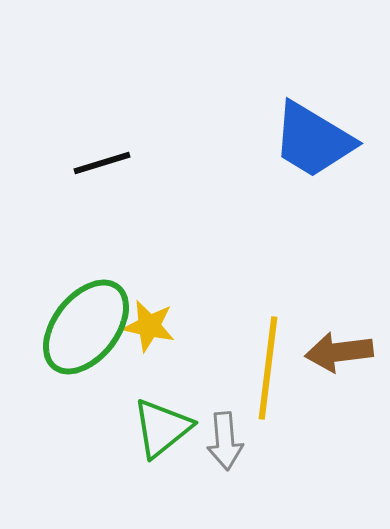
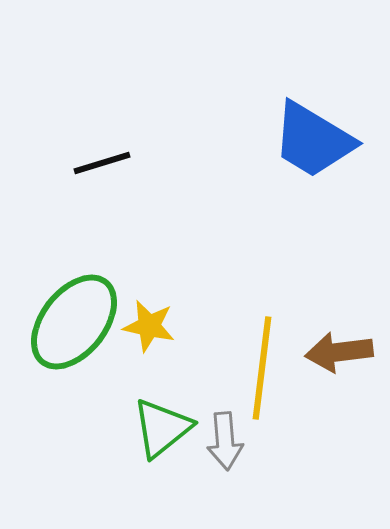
green ellipse: moved 12 px left, 5 px up
yellow line: moved 6 px left
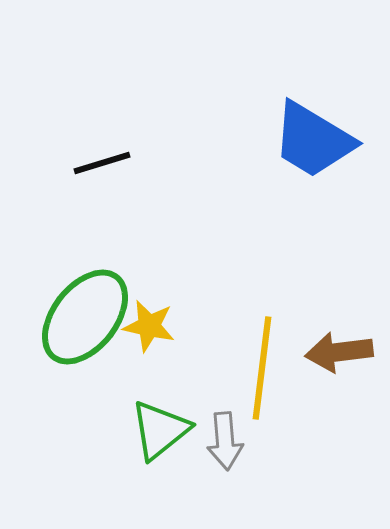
green ellipse: moved 11 px right, 5 px up
green triangle: moved 2 px left, 2 px down
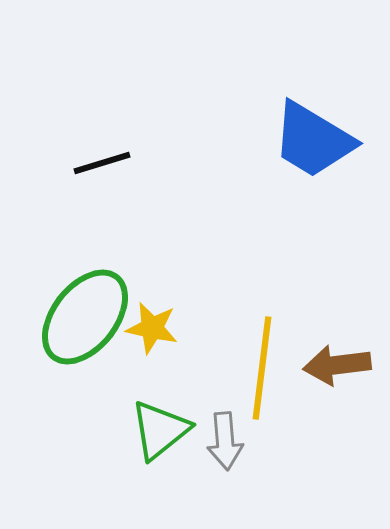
yellow star: moved 3 px right, 2 px down
brown arrow: moved 2 px left, 13 px down
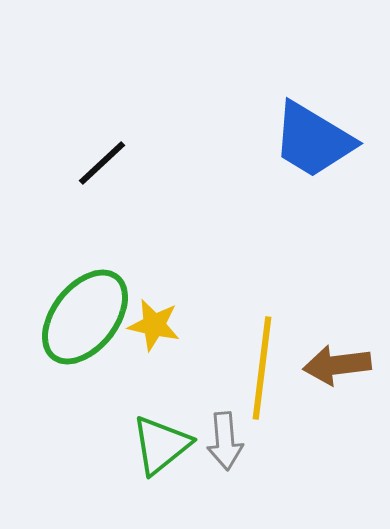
black line: rotated 26 degrees counterclockwise
yellow star: moved 2 px right, 3 px up
green triangle: moved 1 px right, 15 px down
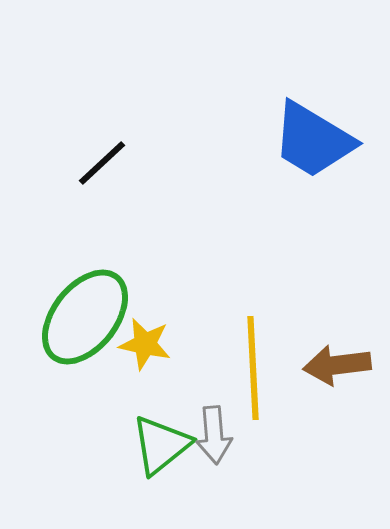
yellow star: moved 9 px left, 19 px down
yellow line: moved 9 px left; rotated 10 degrees counterclockwise
gray arrow: moved 11 px left, 6 px up
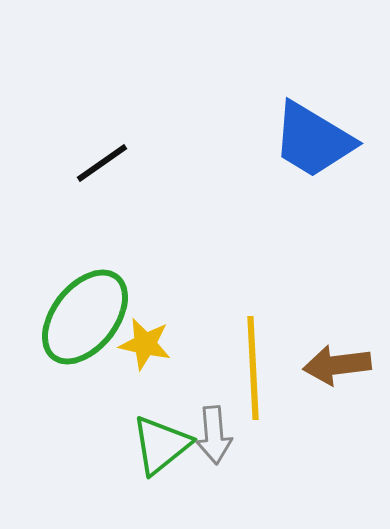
black line: rotated 8 degrees clockwise
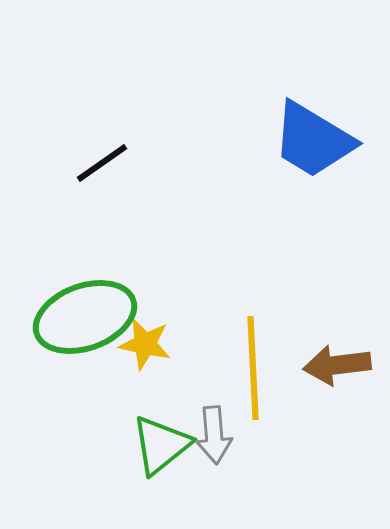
green ellipse: rotated 32 degrees clockwise
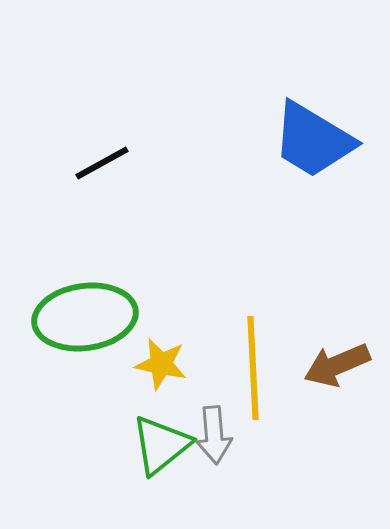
black line: rotated 6 degrees clockwise
green ellipse: rotated 12 degrees clockwise
yellow star: moved 16 px right, 20 px down
brown arrow: rotated 16 degrees counterclockwise
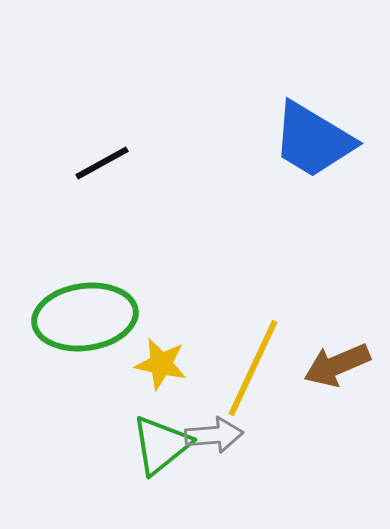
yellow line: rotated 28 degrees clockwise
gray arrow: rotated 90 degrees counterclockwise
